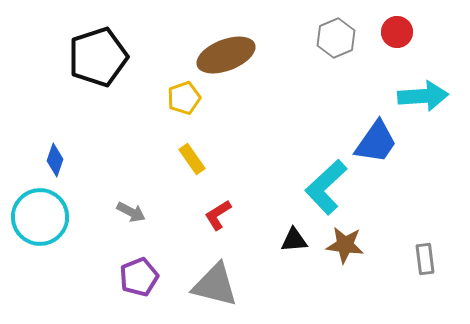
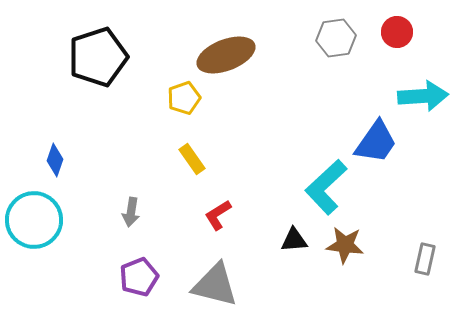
gray hexagon: rotated 15 degrees clockwise
gray arrow: rotated 72 degrees clockwise
cyan circle: moved 6 px left, 3 px down
gray rectangle: rotated 20 degrees clockwise
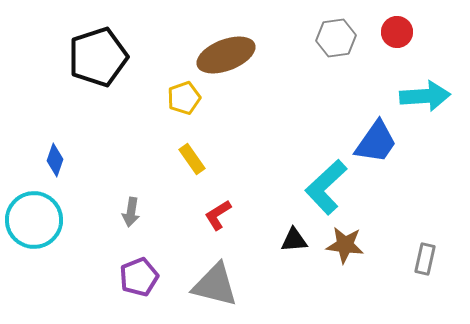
cyan arrow: moved 2 px right
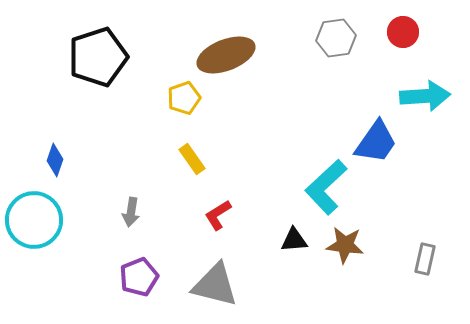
red circle: moved 6 px right
